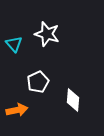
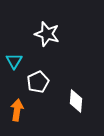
cyan triangle: moved 17 px down; rotated 12 degrees clockwise
white diamond: moved 3 px right, 1 px down
orange arrow: rotated 70 degrees counterclockwise
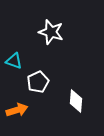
white star: moved 4 px right, 2 px up
cyan triangle: rotated 42 degrees counterclockwise
orange arrow: rotated 65 degrees clockwise
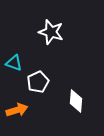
cyan triangle: moved 2 px down
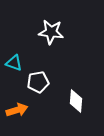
white star: rotated 10 degrees counterclockwise
white pentagon: rotated 15 degrees clockwise
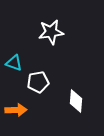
white star: rotated 15 degrees counterclockwise
orange arrow: moved 1 px left; rotated 15 degrees clockwise
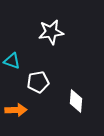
cyan triangle: moved 2 px left, 2 px up
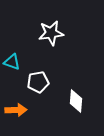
white star: moved 1 px down
cyan triangle: moved 1 px down
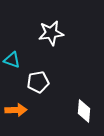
cyan triangle: moved 2 px up
white diamond: moved 8 px right, 10 px down
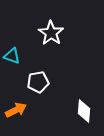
white star: rotated 30 degrees counterclockwise
cyan triangle: moved 4 px up
orange arrow: rotated 25 degrees counterclockwise
